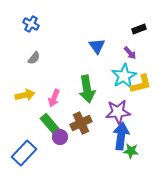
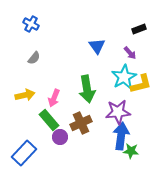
cyan star: moved 1 px down
green rectangle: moved 1 px left, 4 px up
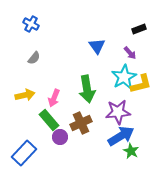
blue arrow: rotated 52 degrees clockwise
green star: rotated 21 degrees clockwise
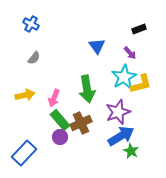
purple star: rotated 15 degrees counterclockwise
green rectangle: moved 11 px right
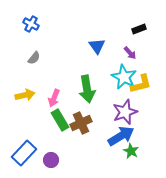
cyan star: rotated 15 degrees counterclockwise
purple star: moved 7 px right
green rectangle: rotated 10 degrees clockwise
purple circle: moved 9 px left, 23 px down
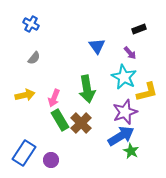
yellow L-shape: moved 6 px right, 8 px down
brown cross: rotated 20 degrees counterclockwise
blue rectangle: rotated 10 degrees counterclockwise
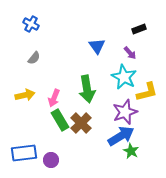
blue rectangle: rotated 50 degrees clockwise
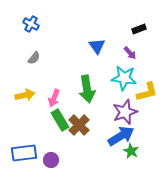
cyan star: moved 1 px down; rotated 20 degrees counterclockwise
brown cross: moved 2 px left, 2 px down
